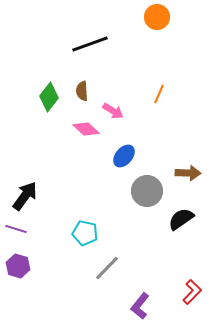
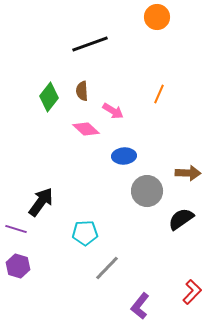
blue ellipse: rotated 45 degrees clockwise
black arrow: moved 16 px right, 6 px down
cyan pentagon: rotated 15 degrees counterclockwise
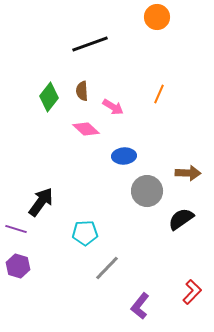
pink arrow: moved 4 px up
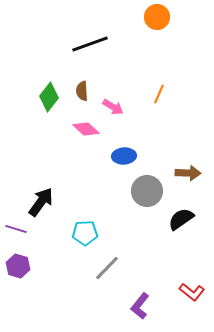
red L-shape: rotated 85 degrees clockwise
